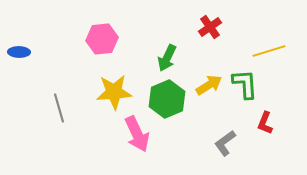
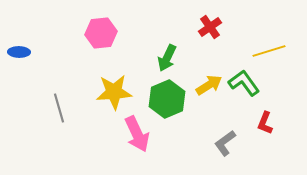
pink hexagon: moved 1 px left, 6 px up
green L-shape: moved 1 px left, 1 px up; rotated 32 degrees counterclockwise
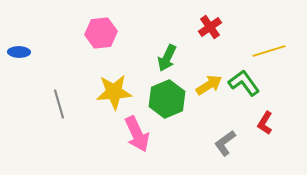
gray line: moved 4 px up
red L-shape: rotated 10 degrees clockwise
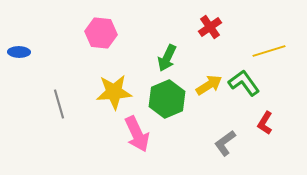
pink hexagon: rotated 12 degrees clockwise
